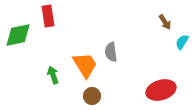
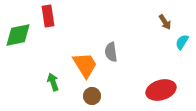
green arrow: moved 7 px down
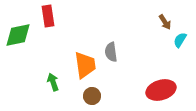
cyan semicircle: moved 2 px left, 2 px up
orange trapezoid: rotated 24 degrees clockwise
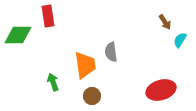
green diamond: rotated 12 degrees clockwise
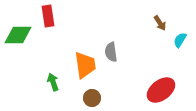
brown arrow: moved 5 px left, 1 px down
red ellipse: rotated 20 degrees counterclockwise
brown circle: moved 2 px down
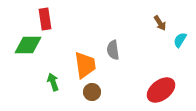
red rectangle: moved 3 px left, 3 px down
green diamond: moved 10 px right, 10 px down
gray semicircle: moved 2 px right, 2 px up
brown circle: moved 6 px up
